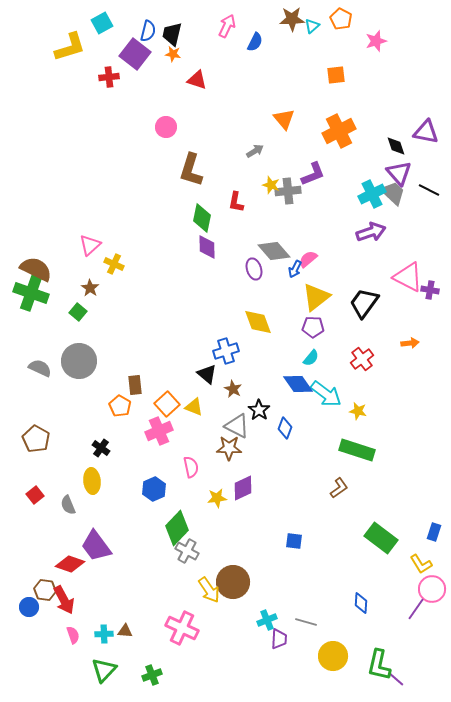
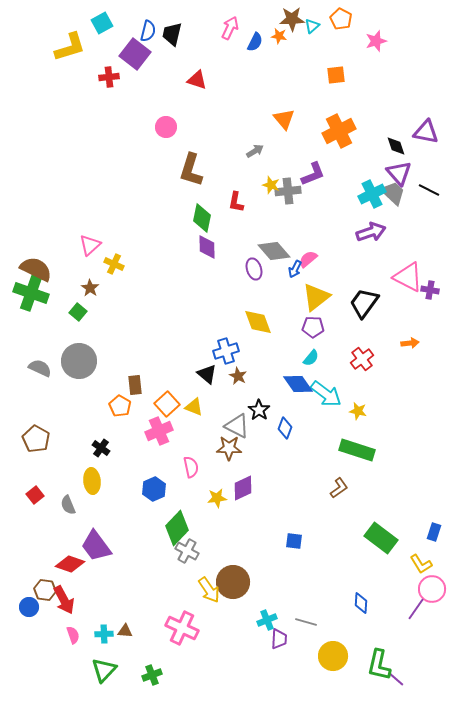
pink arrow at (227, 26): moved 3 px right, 2 px down
orange star at (173, 54): moved 106 px right, 18 px up
brown star at (233, 389): moved 5 px right, 13 px up
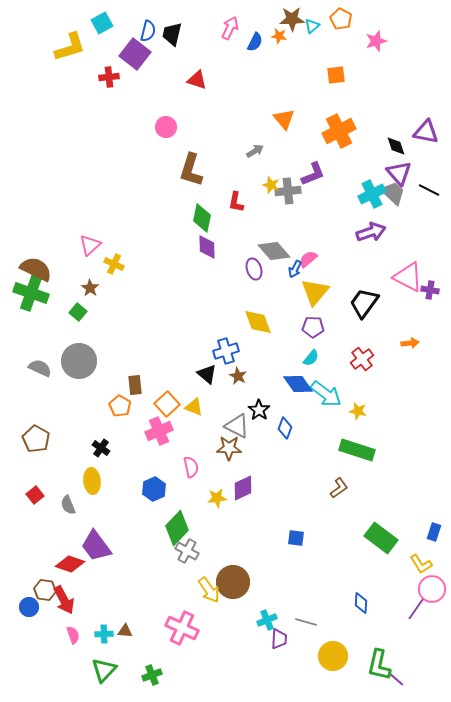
yellow triangle at (316, 297): moved 1 px left, 5 px up; rotated 12 degrees counterclockwise
blue square at (294, 541): moved 2 px right, 3 px up
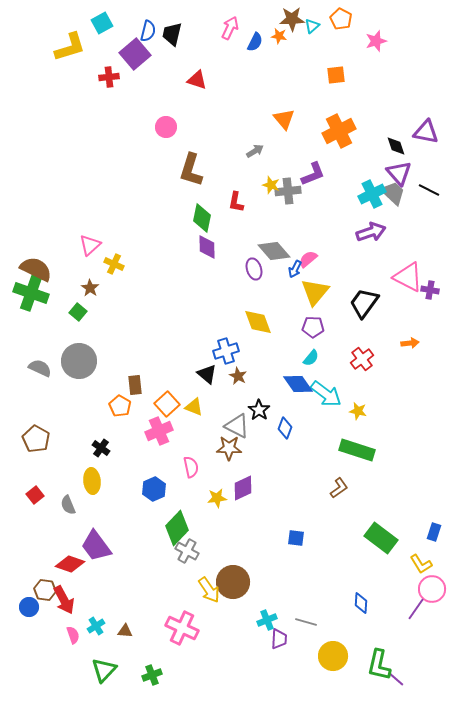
purple square at (135, 54): rotated 12 degrees clockwise
cyan cross at (104, 634): moved 8 px left, 8 px up; rotated 30 degrees counterclockwise
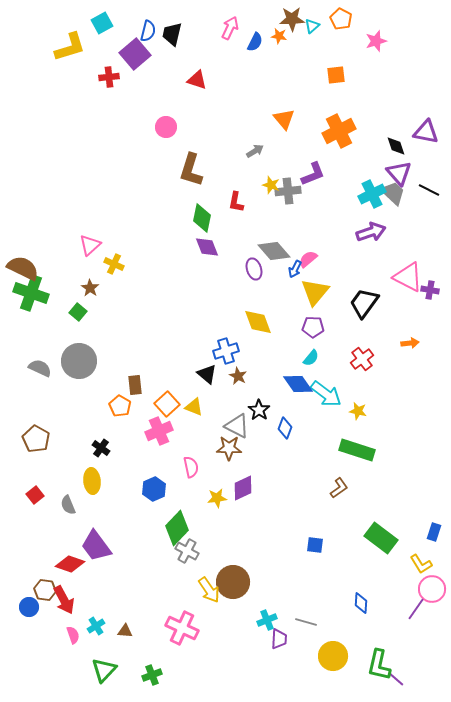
purple diamond at (207, 247): rotated 20 degrees counterclockwise
brown semicircle at (36, 269): moved 13 px left, 1 px up
blue square at (296, 538): moved 19 px right, 7 px down
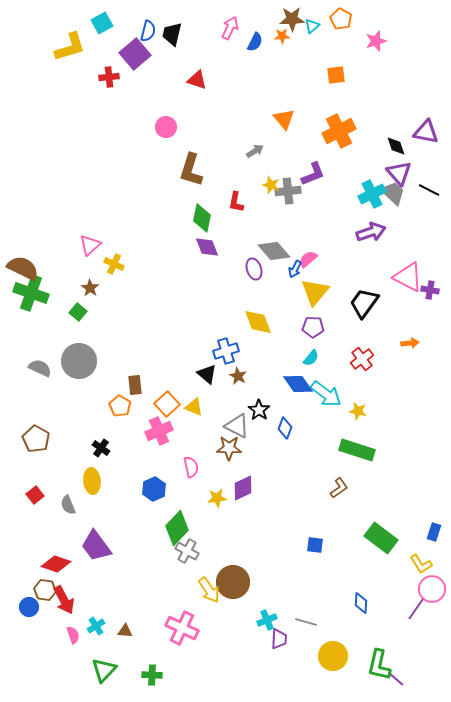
orange star at (279, 36): moved 3 px right; rotated 14 degrees counterclockwise
red diamond at (70, 564): moved 14 px left
green cross at (152, 675): rotated 24 degrees clockwise
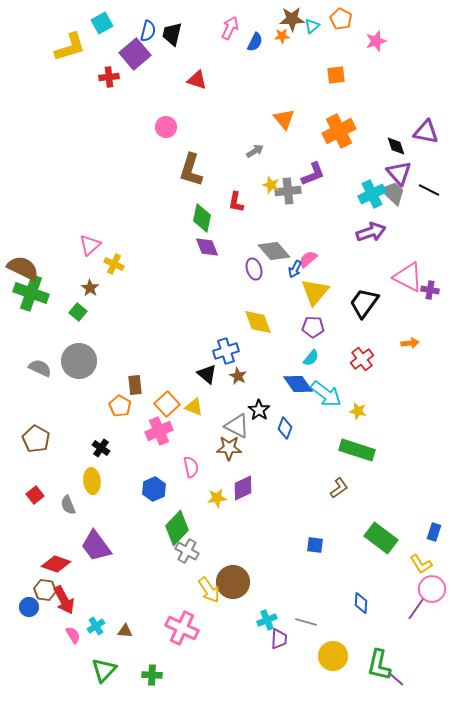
pink semicircle at (73, 635): rotated 12 degrees counterclockwise
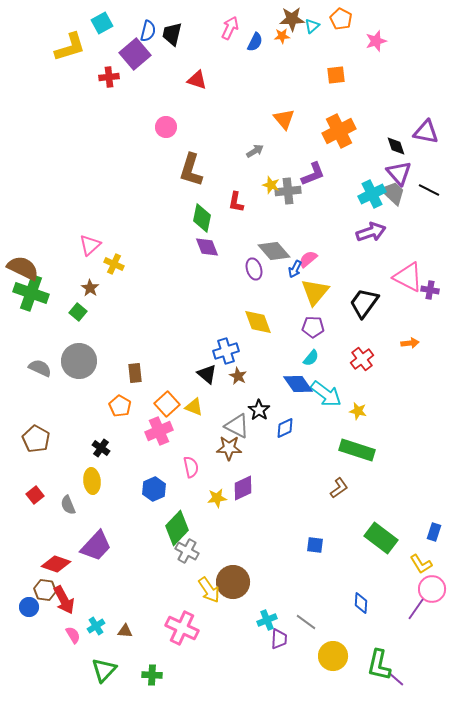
brown rectangle at (135, 385): moved 12 px up
blue diamond at (285, 428): rotated 45 degrees clockwise
purple trapezoid at (96, 546): rotated 100 degrees counterclockwise
gray line at (306, 622): rotated 20 degrees clockwise
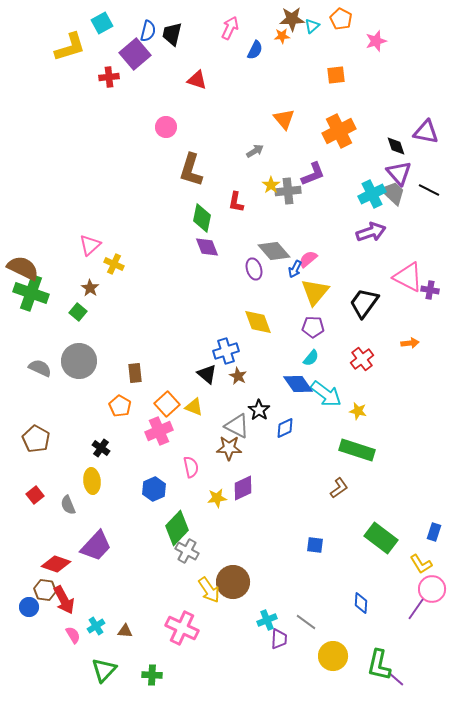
blue semicircle at (255, 42): moved 8 px down
yellow star at (271, 185): rotated 18 degrees clockwise
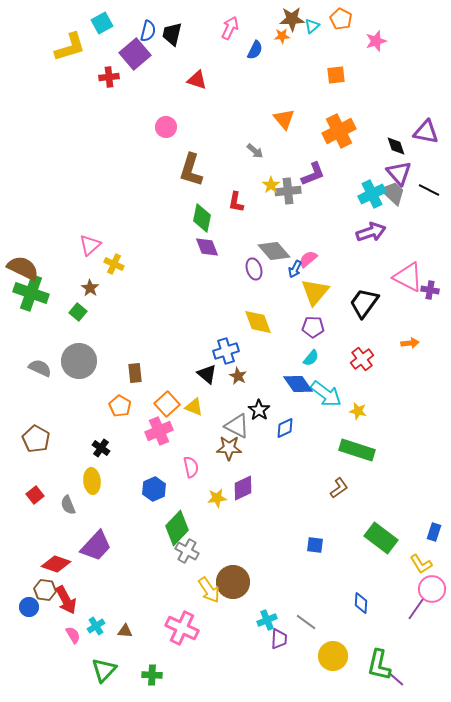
gray arrow at (255, 151): rotated 72 degrees clockwise
red arrow at (64, 600): moved 2 px right
